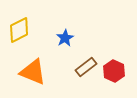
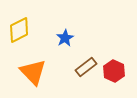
orange triangle: rotated 24 degrees clockwise
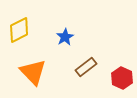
blue star: moved 1 px up
red hexagon: moved 8 px right, 7 px down
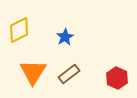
brown rectangle: moved 17 px left, 7 px down
orange triangle: rotated 16 degrees clockwise
red hexagon: moved 5 px left
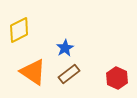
blue star: moved 11 px down
orange triangle: rotated 28 degrees counterclockwise
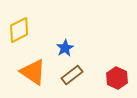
brown rectangle: moved 3 px right, 1 px down
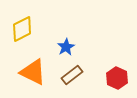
yellow diamond: moved 3 px right, 1 px up
blue star: moved 1 px right, 1 px up
orange triangle: rotated 8 degrees counterclockwise
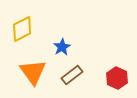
blue star: moved 4 px left
orange triangle: rotated 28 degrees clockwise
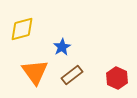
yellow diamond: rotated 12 degrees clockwise
orange triangle: moved 2 px right
